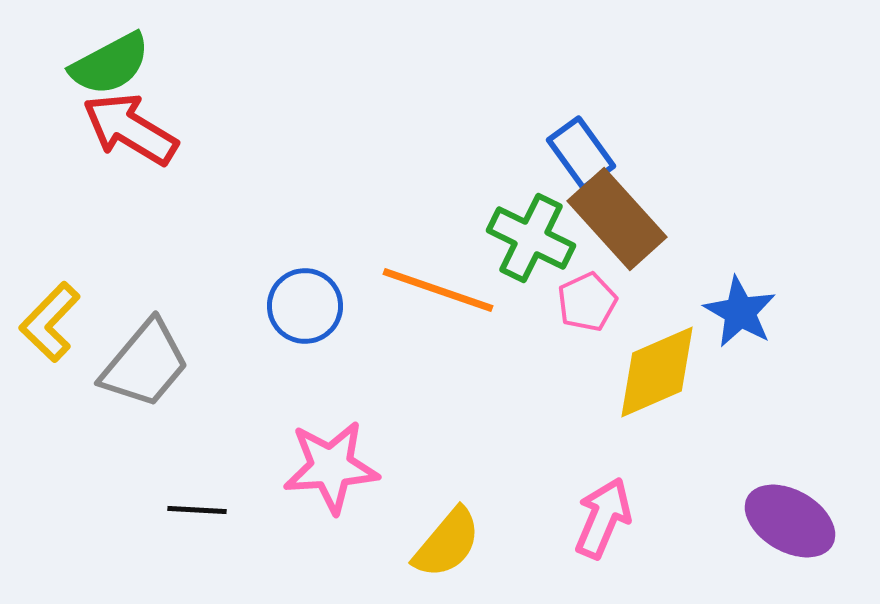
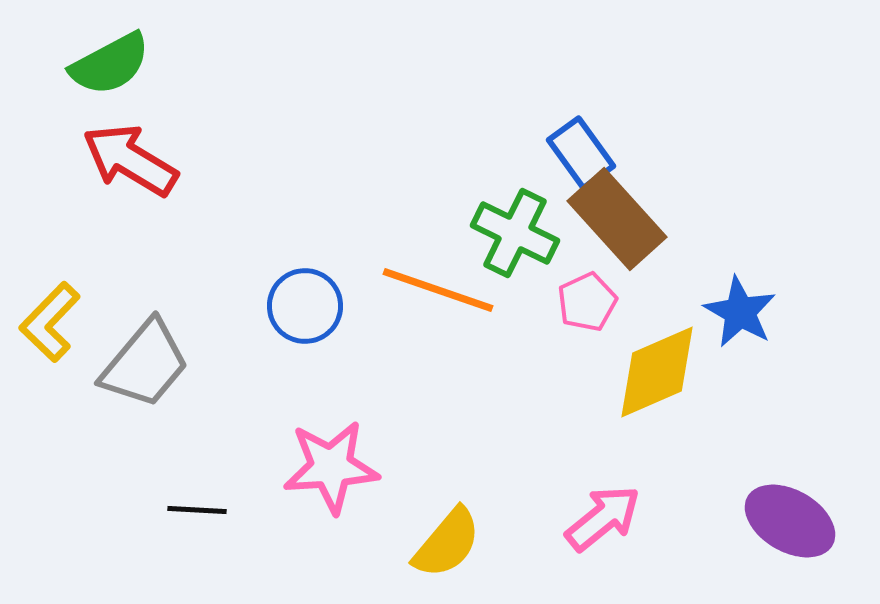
red arrow: moved 31 px down
green cross: moved 16 px left, 5 px up
pink arrow: rotated 28 degrees clockwise
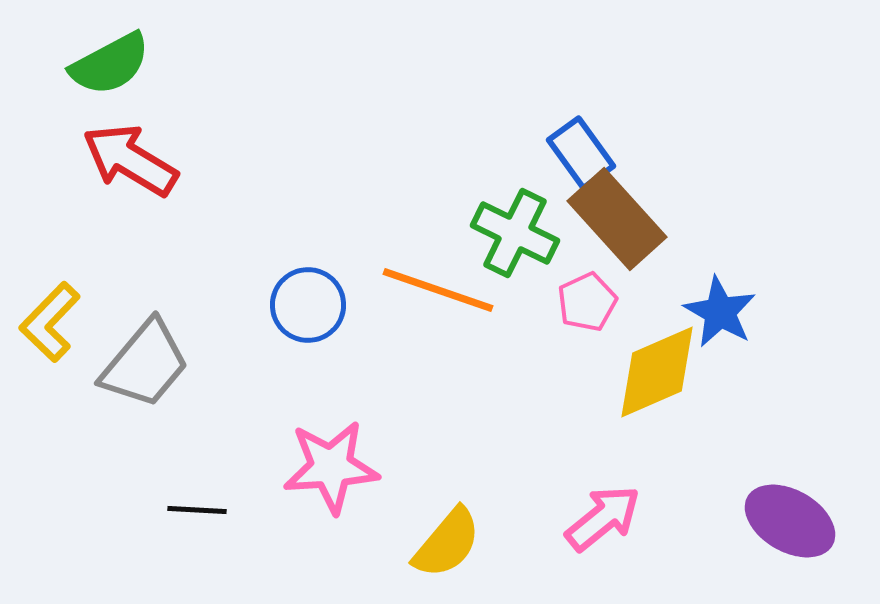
blue circle: moved 3 px right, 1 px up
blue star: moved 20 px left
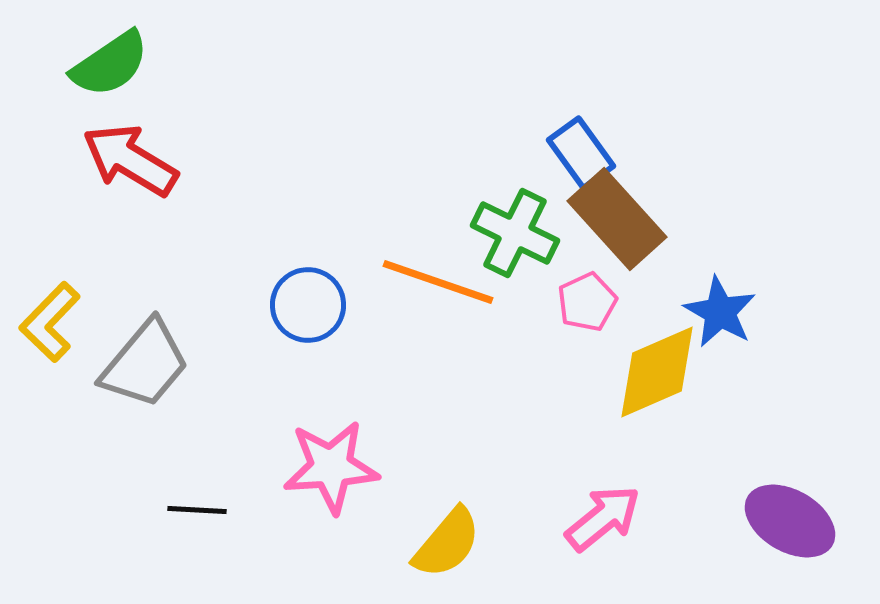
green semicircle: rotated 6 degrees counterclockwise
orange line: moved 8 px up
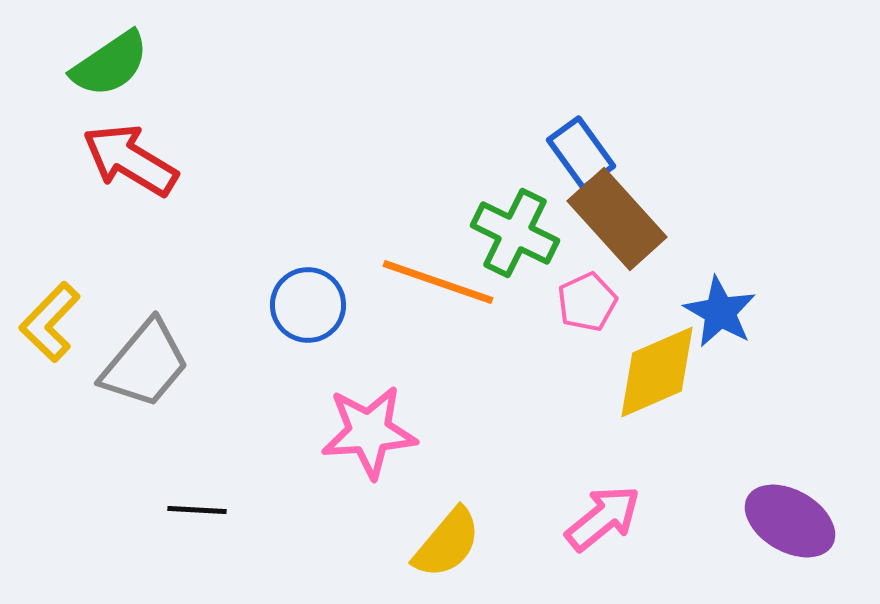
pink star: moved 38 px right, 35 px up
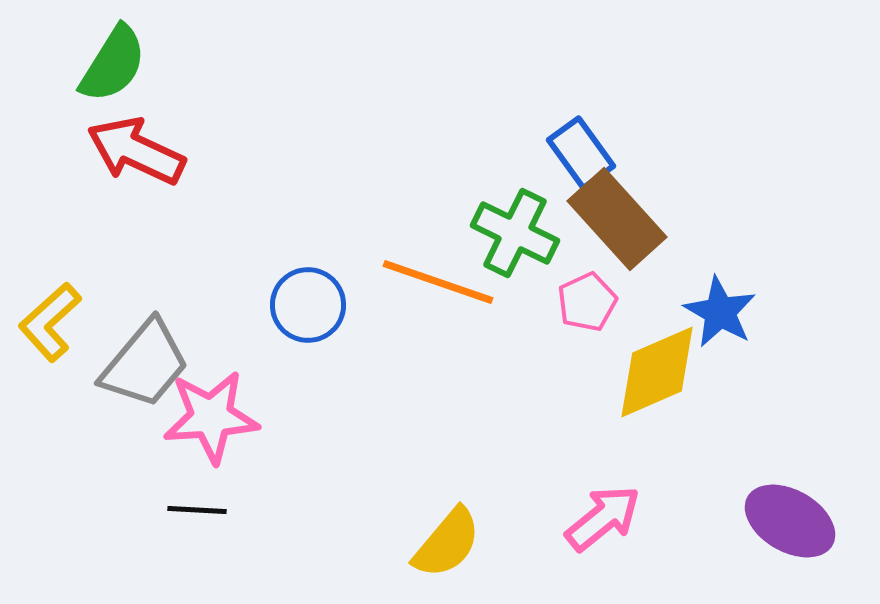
green semicircle: moved 3 px right; rotated 24 degrees counterclockwise
red arrow: moved 6 px right, 9 px up; rotated 6 degrees counterclockwise
yellow L-shape: rotated 4 degrees clockwise
pink star: moved 158 px left, 15 px up
